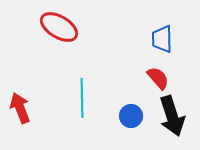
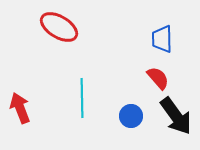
black arrow: moved 4 px right; rotated 18 degrees counterclockwise
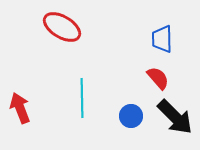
red ellipse: moved 3 px right
black arrow: moved 1 px left, 1 px down; rotated 9 degrees counterclockwise
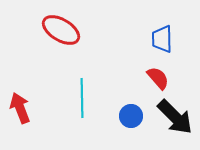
red ellipse: moved 1 px left, 3 px down
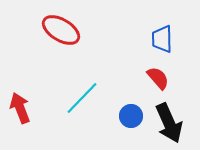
cyan line: rotated 45 degrees clockwise
black arrow: moved 6 px left, 6 px down; rotated 21 degrees clockwise
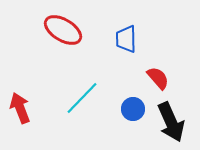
red ellipse: moved 2 px right
blue trapezoid: moved 36 px left
blue circle: moved 2 px right, 7 px up
black arrow: moved 2 px right, 1 px up
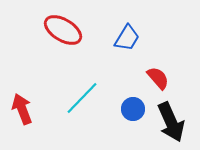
blue trapezoid: moved 1 px right, 1 px up; rotated 148 degrees counterclockwise
red arrow: moved 2 px right, 1 px down
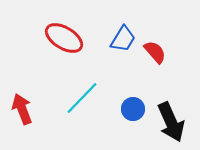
red ellipse: moved 1 px right, 8 px down
blue trapezoid: moved 4 px left, 1 px down
red semicircle: moved 3 px left, 26 px up
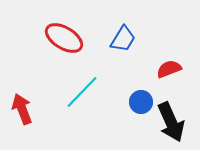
red semicircle: moved 14 px right, 17 px down; rotated 70 degrees counterclockwise
cyan line: moved 6 px up
blue circle: moved 8 px right, 7 px up
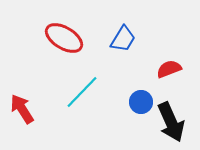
red arrow: rotated 12 degrees counterclockwise
